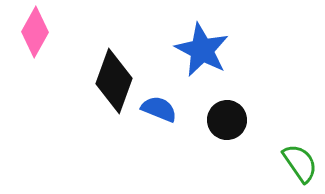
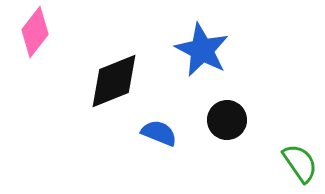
pink diamond: rotated 9 degrees clockwise
black diamond: rotated 48 degrees clockwise
blue semicircle: moved 24 px down
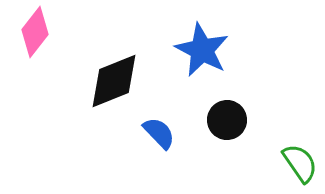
blue semicircle: rotated 24 degrees clockwise
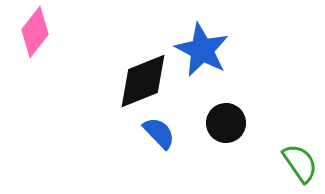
black diamond: moved 29 px right
black circle: moved 1 px left, 3 px down
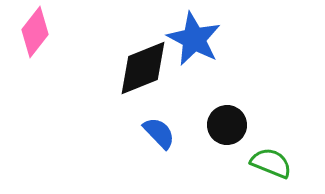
blue star: moved 8 px left, 11 px up
black diamond: moved 13 px up
black circle: moved 1 px right, 2 px down
green semicircle: moved 29 px left; rotated 33 degrees counterclockwise
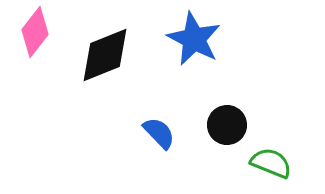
black diamond: moved 38 px left, 13 px up
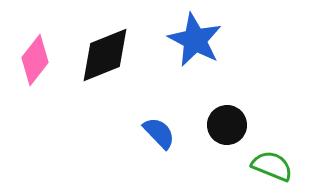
pink diamond: moved 28 px down
blue star: moved 1 px right, 1 px down
green semicircle: moved 1 px right, 3 px down
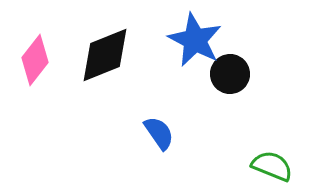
black circle: moved 3 px right, 51 px up
blue semicircle: rotated 9 degrees clockwise
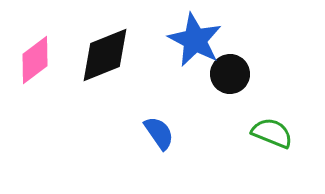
pink diamond: rotated 15 degrees clockwise
green semicircle: moved 33 px up
